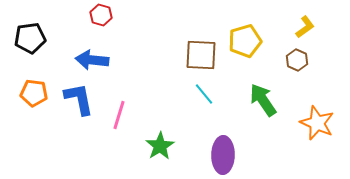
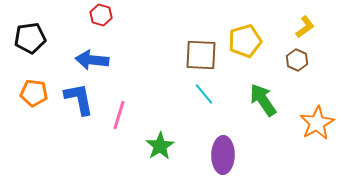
orange star: rotated 20 degrees clockwise
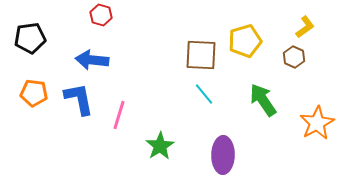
brown hexagon: moved 3 px left, 3 px up
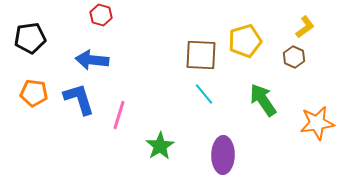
blue L-shape: rotated 6 degrees counterclockwise
orange star: rotated 20 degrees clockwise
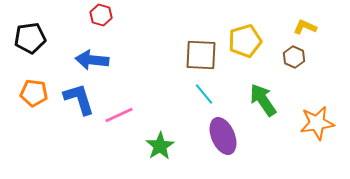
yellow L-shape: rotated 120 degrees counterclockwise
pink line: rotated 48 degrees clockwise
purple ellipse: moved 19 px up; rotated 24 degrees counterclockwise
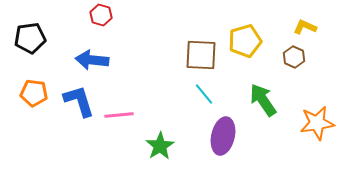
blue L-shape: moved 2 px down
pink line: rotated 20 degrees clockwise
purple ellipse: rotated 36 degrees clockwise
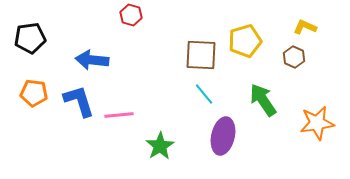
red hexagon: moved 30 px right
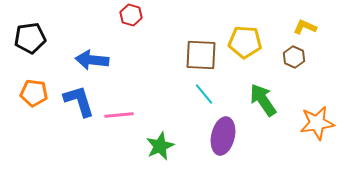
yellow pentagon: moved 1 px down; rotated 20 degrees clockwise
green star: rotated 8 degrees clockwise
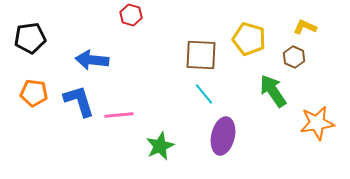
yellow pentagon: moved 4 px right, 3 px up; rotated 12 degrees clockwise
green arrow: moved 10 px right, 9 px up
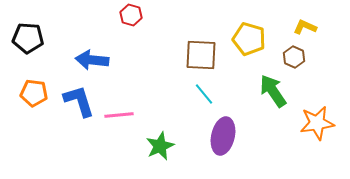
black pentagon: moved 2 px left; rotated 12 degrees clockwise
